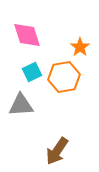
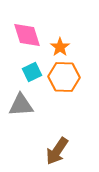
orange star: moved 20 px left
orange hexagon: rotated 12 degrees clockwise
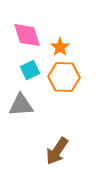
cyan square: moved 2 px left, 2 px up
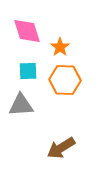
pink diamond: moved 4 px up
cyan square: moved 2 px left, 1 px down; rotated 24 degrees clockwise
orange hexagon: moved 1 px right, 3 px down
brown arrow: moved 4 px right, 3 px up; rotated 24 degrees clockwise
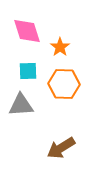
orange hexagon: moved 1 px left, 4 px down
